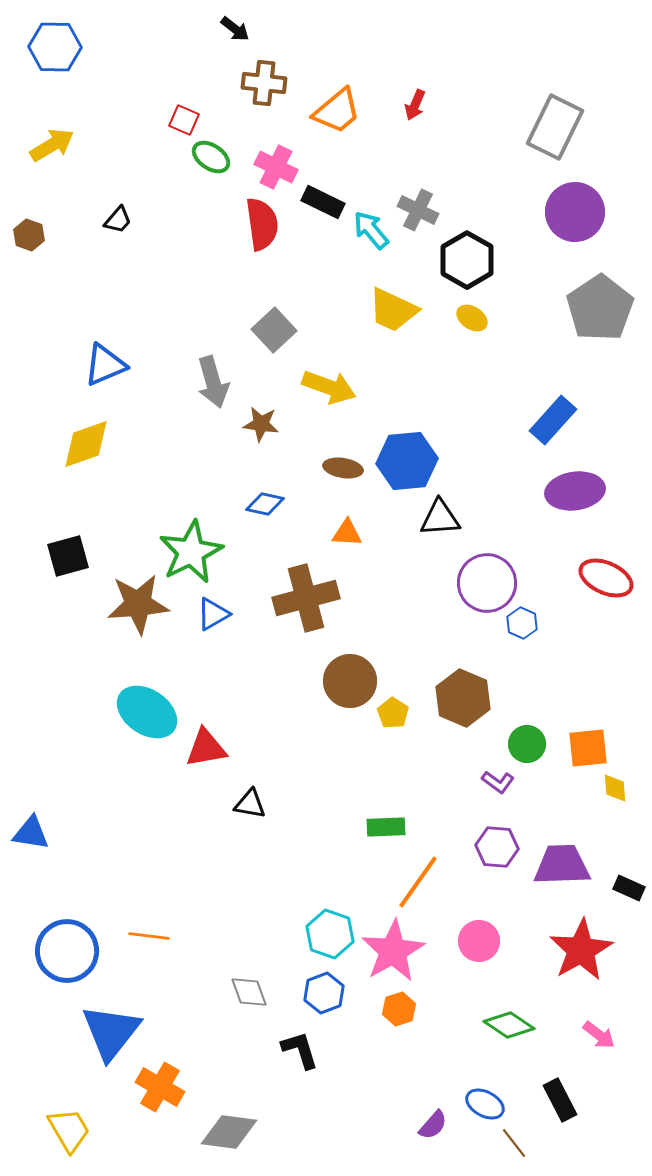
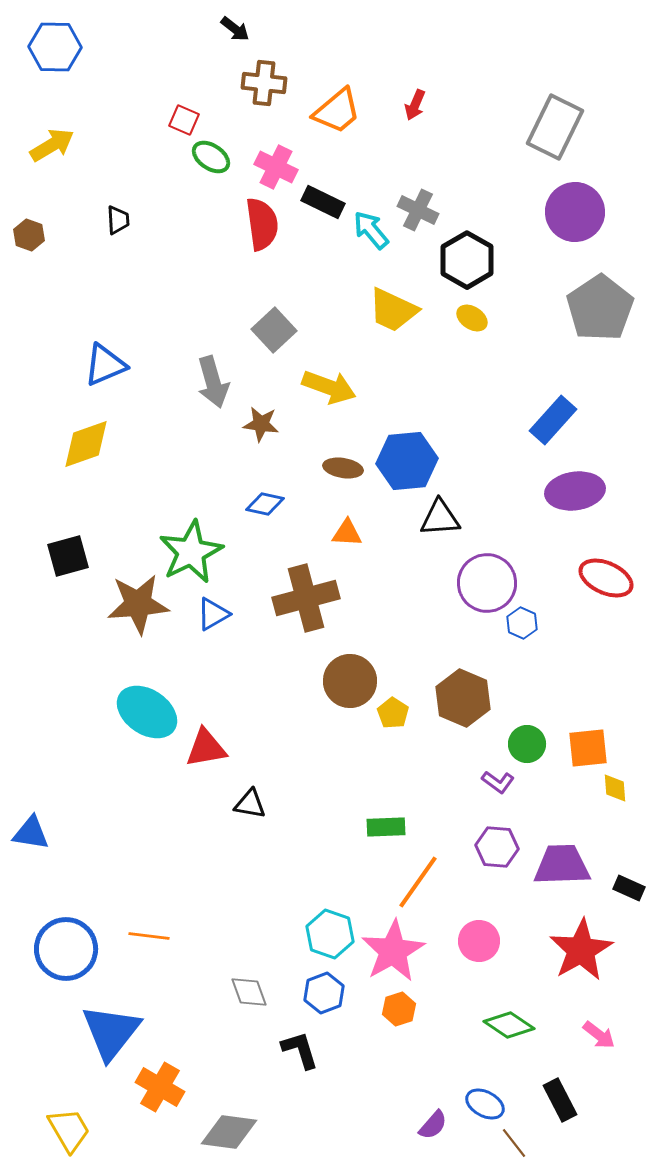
black trapezoid at (118, 220): rotated 44 degrees counterclockwise
blue circle at (67, 951): moved 1 px left, 2 px up
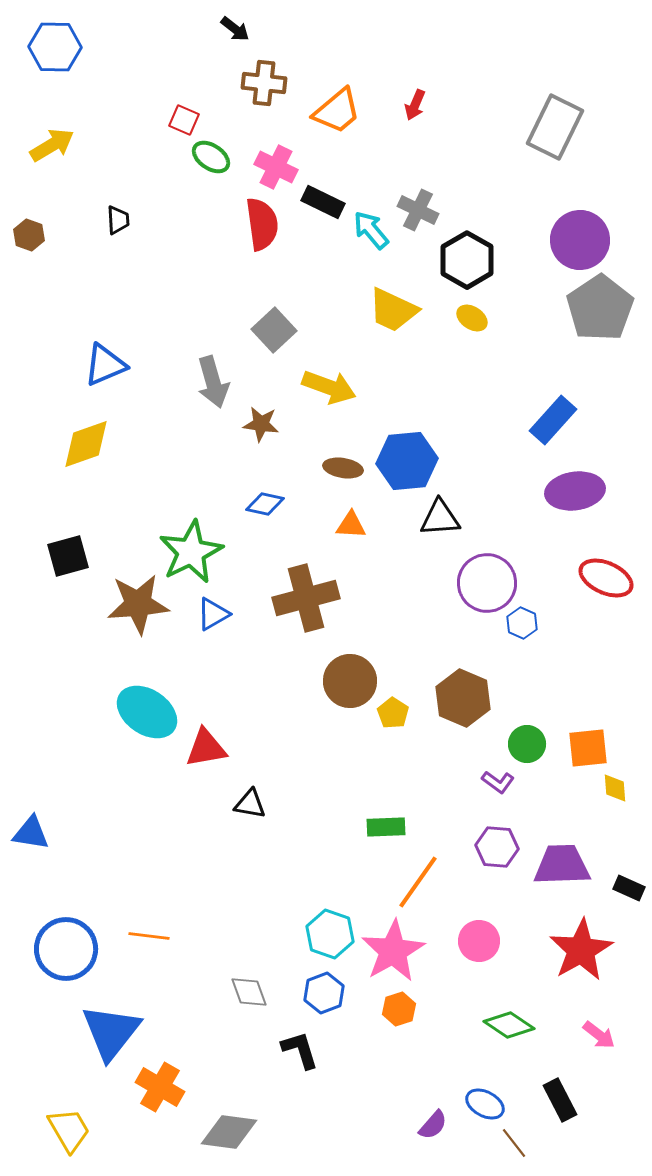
purple circle at (575, 212): moved 5 px right, 28 px down
orange triangle at (347, 533): moved 4 px right, 8 px up
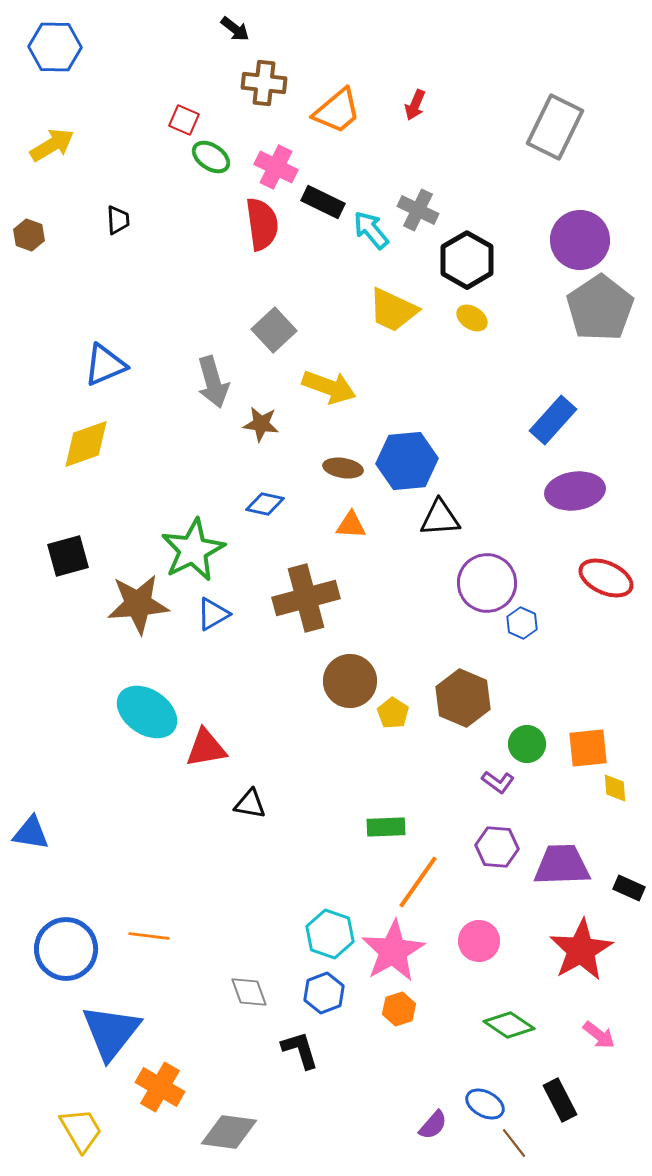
green star at (191, 552): moved 2 px right, 2 px up
yellow trapezoid at (69, 1130): moved 12 px right
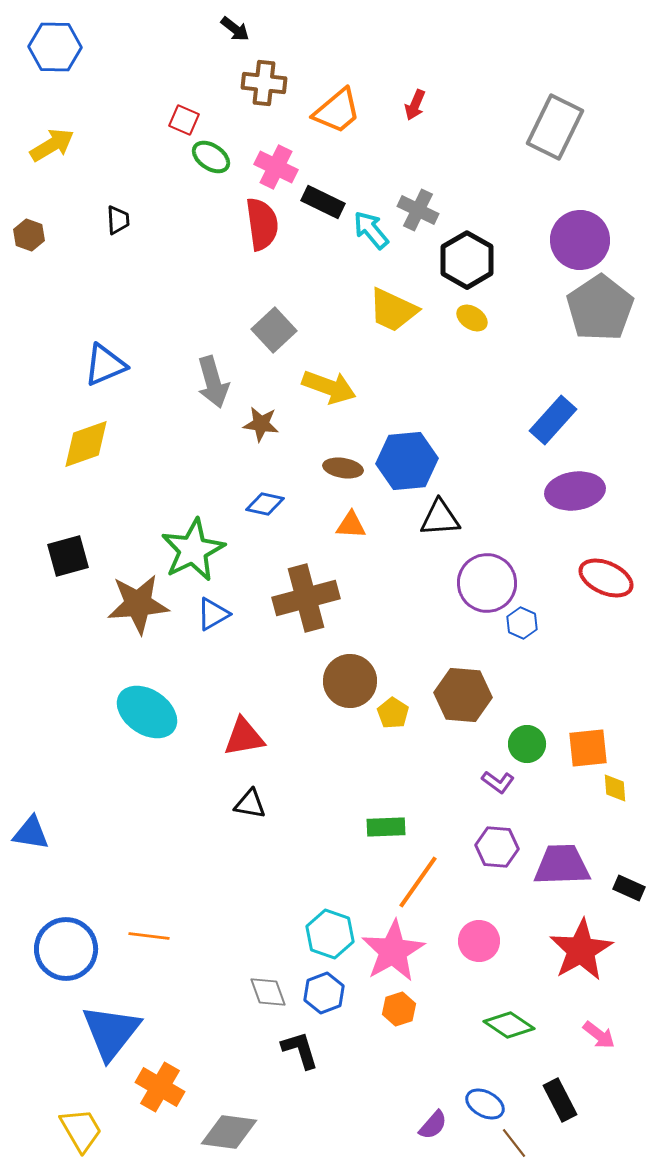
brown hexagon at (463, 698): moved 3 px up; rotated 18 degrees counterclockwise
red triangle at (206, 748): moved 38 px right, 11 px up
gray diamond at (249, 992): moved 19 px right
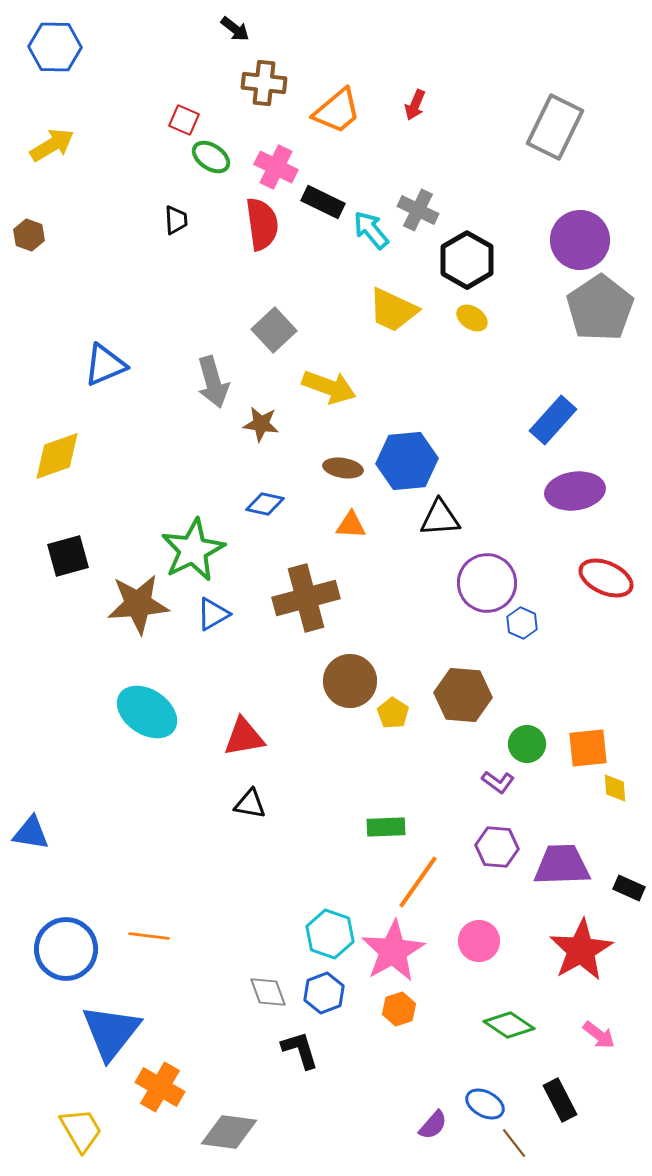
black trapezoid at (118, 220): moved 58 px right
yellow diamond at (86, 444): moved 29 px left, 12 px down
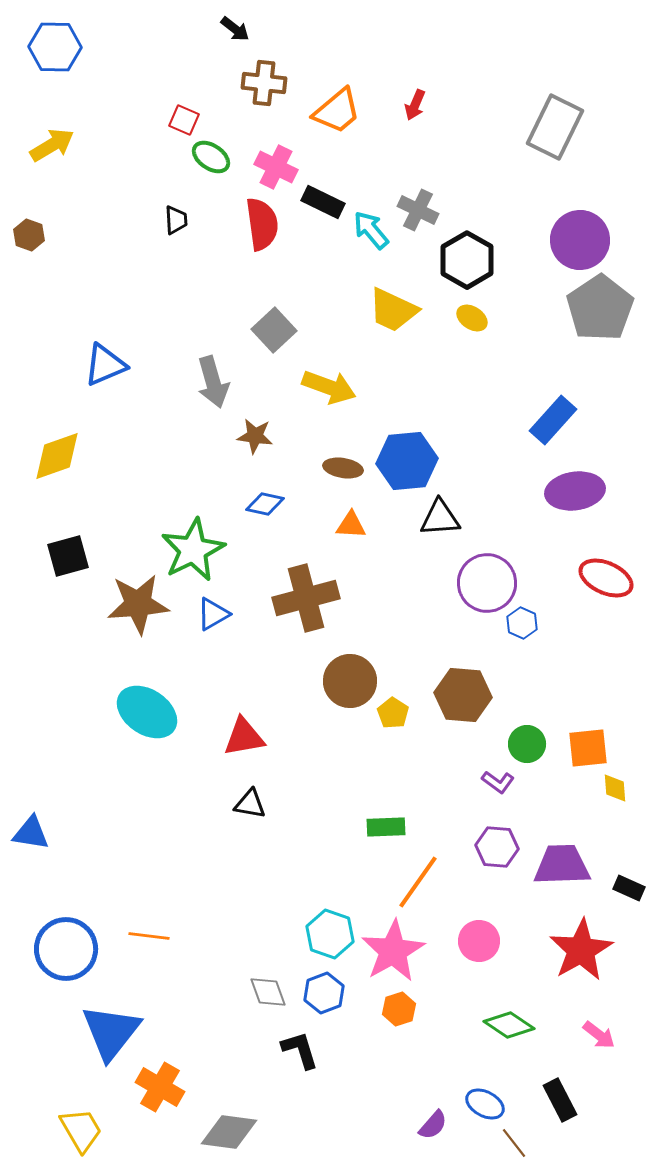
brown star at (261, 424): moved 6 px left, 12 px down
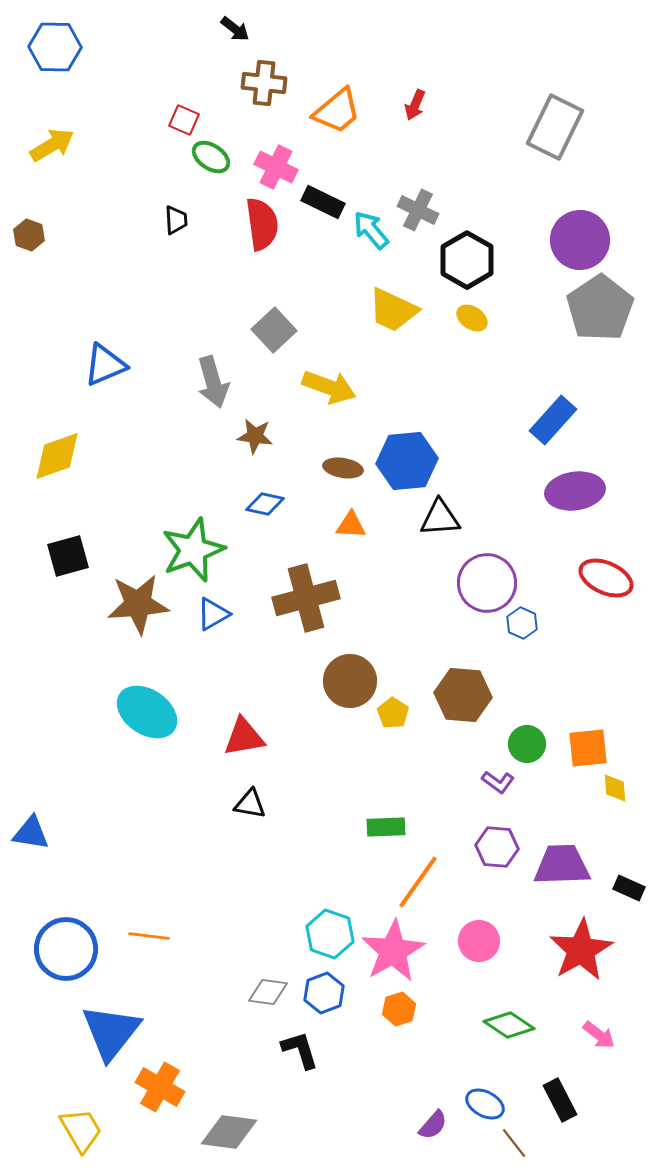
green star at (193, 550): rotated 6 degrees clockwise
gray diamond at (268, 992): rotated 63 degrees counterclockwise
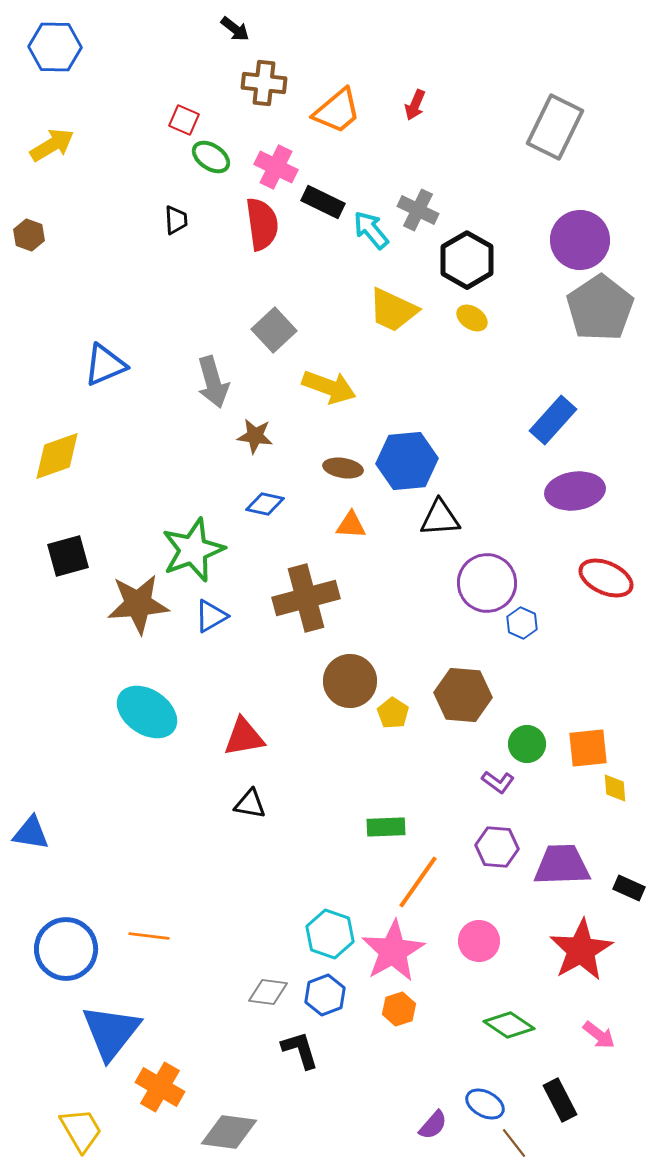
blue triangle at (213, 614): moved 2 px left, 2 px down
blue hexagon at (324, 993): moved 1 px right, 2 px down
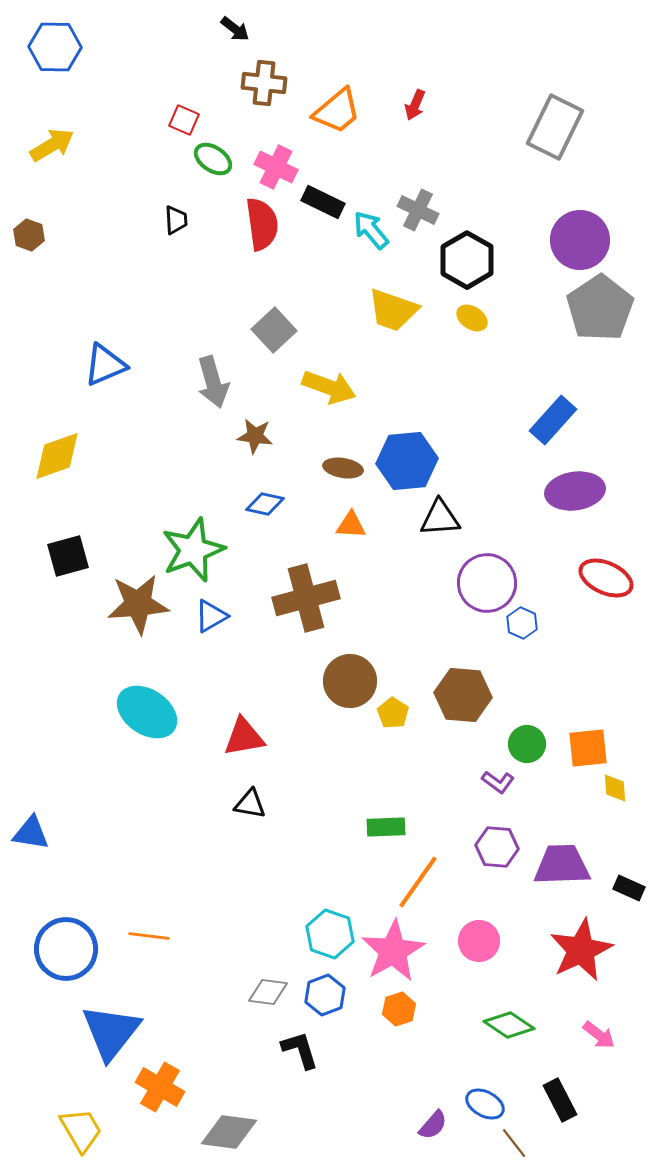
green ellipse at (211, 157): moved 2 px right, 2 px down
yellow trapezoid at (393, 310): rotated 6 degrees counterclockwise
red star at (581, 950): rotated 4 degrees clockwise
